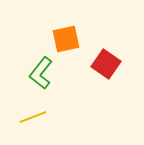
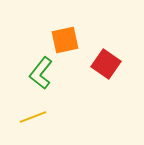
orange square: moved 1 px left, 1 px down
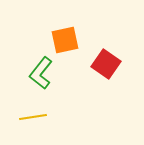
yellow line: rotated 12 degrees clockwise
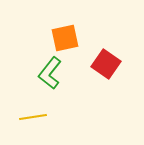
orange square: moved 2 px up
green L-shape: moved 9 px right
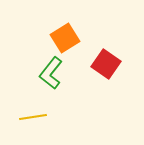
orange square: rotated 20 degrees counterclockwise
green L-shape: moved 1 px right
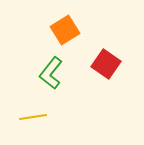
orange square: moved 8 px up
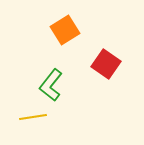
green L-shape: moved 12 px down
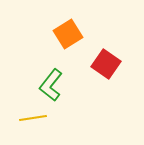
orange square: moved 3 px right, 4 px down
yellow line: moved 1 px down
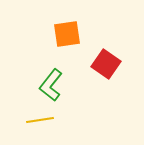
orange square: moved 1 px left; rotated 24 degrees clockwise
yellow line: moved 7 px right, 2 px down
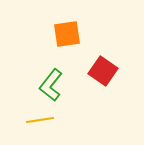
red square: moved 3 px left, 7 px down
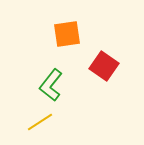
red square: moved 1 px right, 5 px up
yellow line: moved 2 px down; rotated 24 degrees counterclockwise
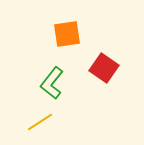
red square: moved 2 px down
green L-shape: moved 1 px right, 2 px up
